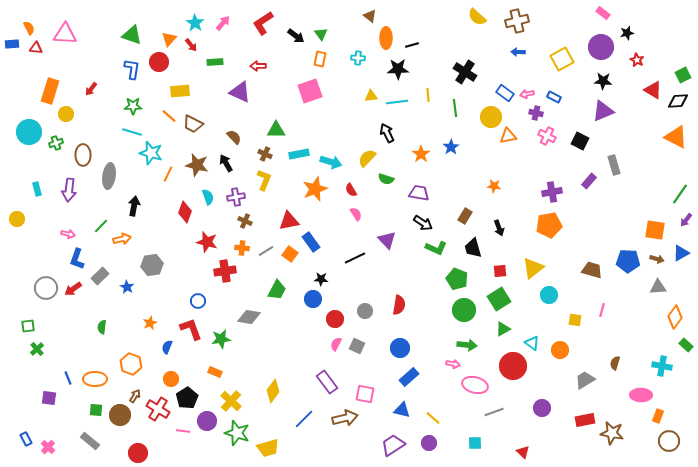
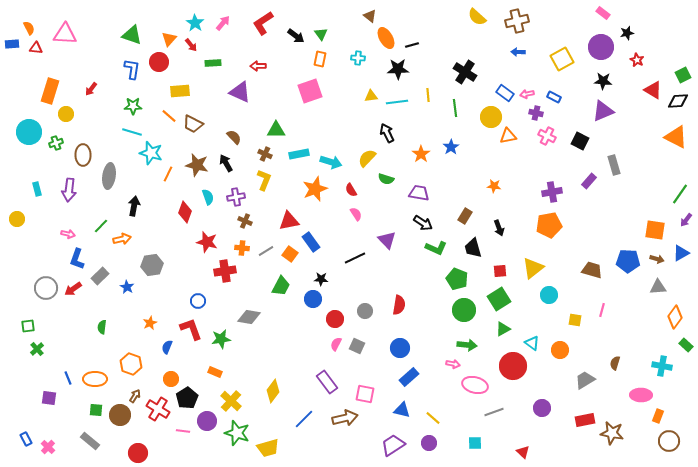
orange ellipse at (386, 38): rotated 30 degrees counterclockwise
green rectangle at (215, 62): moved 2 px left, 1 px down
green trapezoid at (277, 290): moved 4 px right, 4 px up
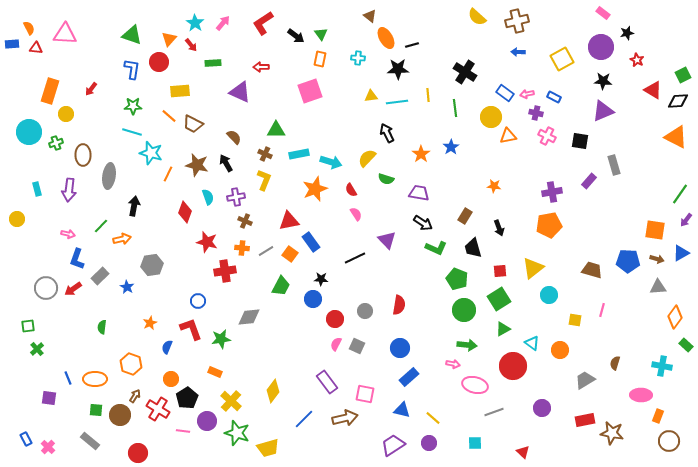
red arrow at (258, 66): moved 3 px right, 1 px down
black square at (580, 141): rotated 18 degrees counterclockwise
gray diamond at (249, 317): rotated 15 degrees counterclockwise
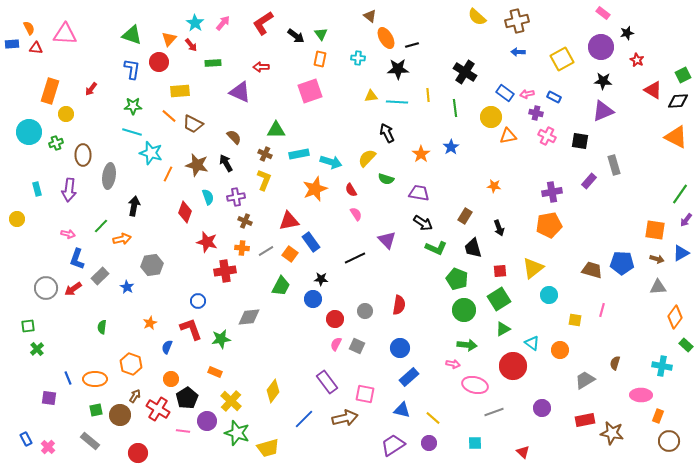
cyan line at (397, 102): rotated 10 degrees clockwise
blue pentagon at (628, 261): moved 6 px left, 2 px down
green square at (96, 410): rotated 16 degrees counterclockwise
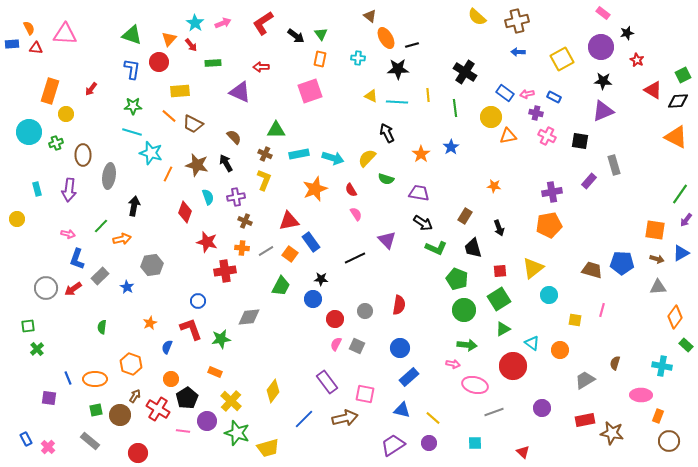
pink arrow at (223, 23): rotated 28 degrees clockwise
yellow triangle at (371, 96): rotated 32 degrees clockwise
cyan arrow at (331, 162): moved 2 px right, 4 px up
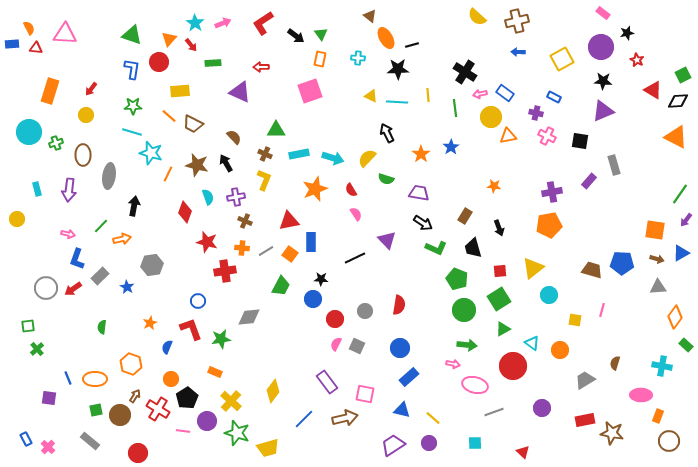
pink arrow at (527, 94): moved 47 px left
yellow circle at (66, 114): moved 20 px right, 1 px down
blue rectangle at (311, 242): rotated 36 degrees clockwise
